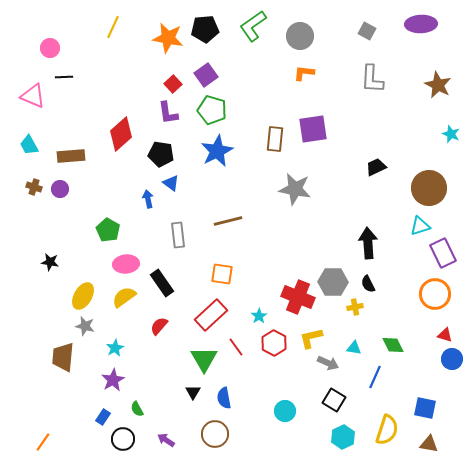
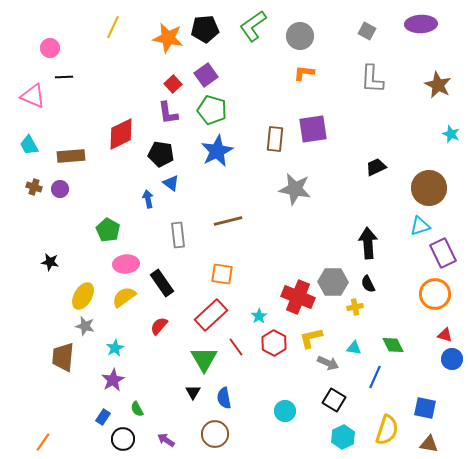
red diamond at (121, 134): rotated 16 degrees clockwise
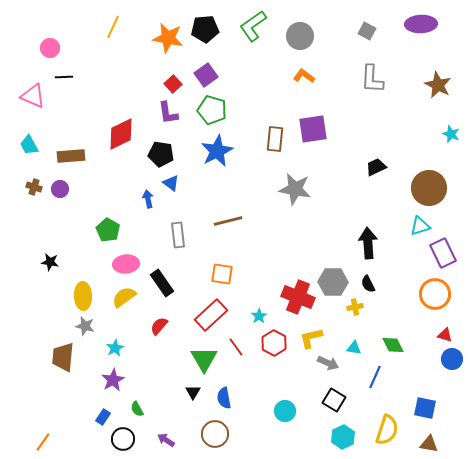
orange L-shape at (304, 73): moved 3 px down; rotated 30 degrees clockwise
yellow ellipse at (83, 296): rotated 32 degrees counterclockwise
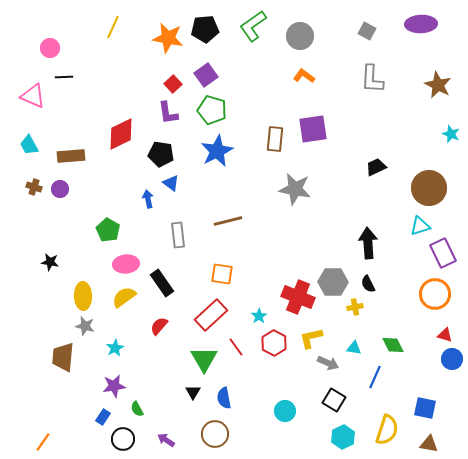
purple star at (113, 380): moved 1 px right, 6 px down; rotated 20 degrees clockwise
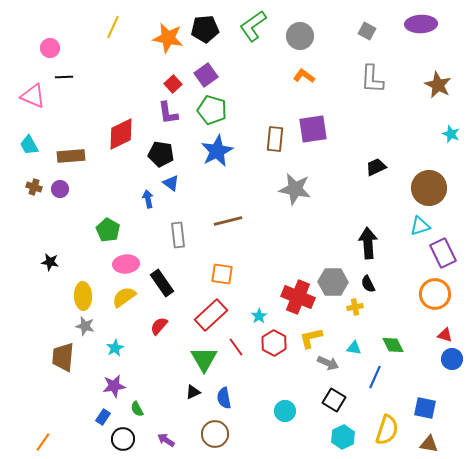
black triangle at (193, 392): rotated 35 degrees clockwise
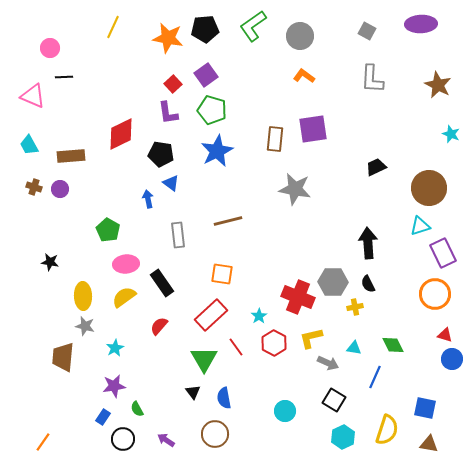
black triangle at (193, 392): rotated 42 degrees counterclockwise
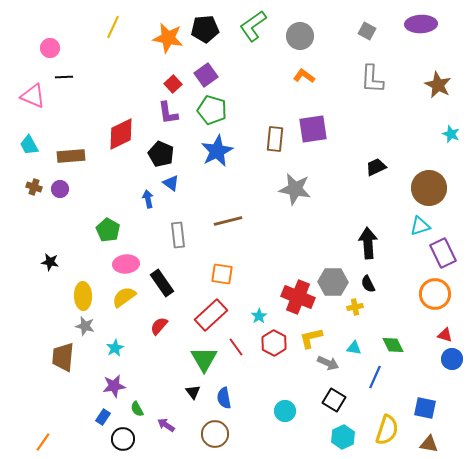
black pentagon at (161, 154): rotated 15 degrees clockwise
purple arrow at (166, 440): moved 15 px up
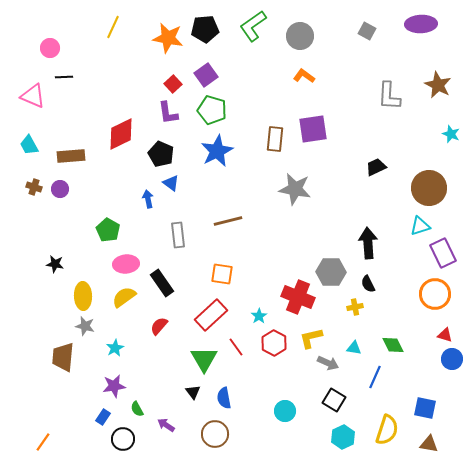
gray L-shape at (372, 79): moved 17 px right, 17 px down
black star at (50, 262): moved 5 px right, 2 px down
gray hexagon at (333, 282): moved 2 px left, 10 px up
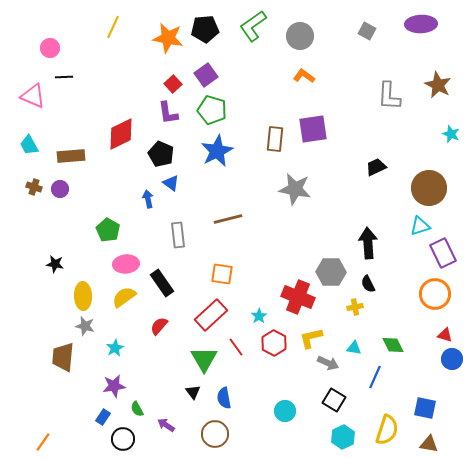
brown line at (228, 221): moved 2 px up
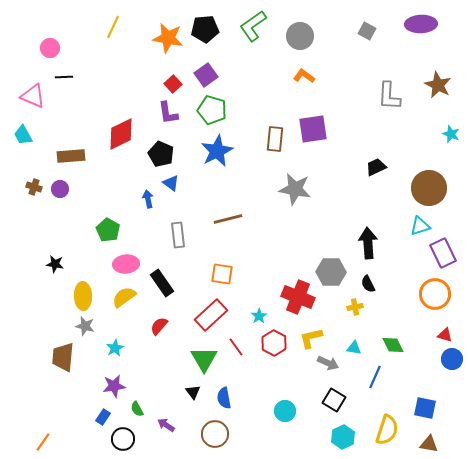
cyan trapezoid at (29, 145): moved 6 px left, 10 px up
